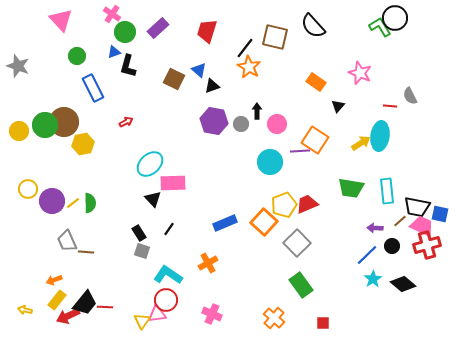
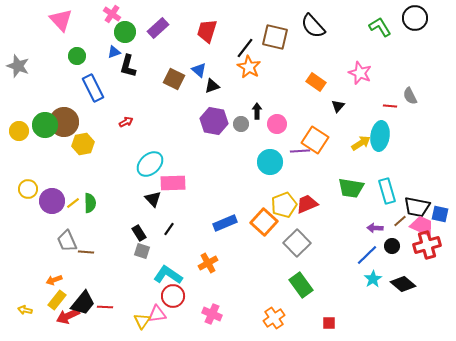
black circle at (395, 18): moved 20 px right
cyan rectangle at (387, 191): rotated 10 degrees counterclockwise
red circle at (166, 300): moved 7 px right, 4 px up
black trapezoid at (85, 303): moved 2 px left
orange cross at (274, 318): rotated 15 degrees clockwise
red square at (323, 323): moved 6 px right
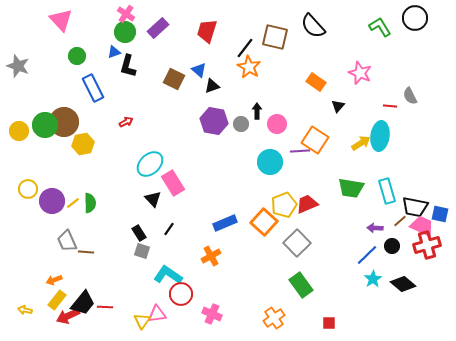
pink cross at (112, 14): moved 14 px right
pink rectangle at (173, 183): rotated 60 degrees clockwise
black trapezoid at (417, 207): moved 2 px left
orange cross at (208, 263): moved 3 px right, 7 px up
red circle at (173, 296): moved 8 px right, 2 px up
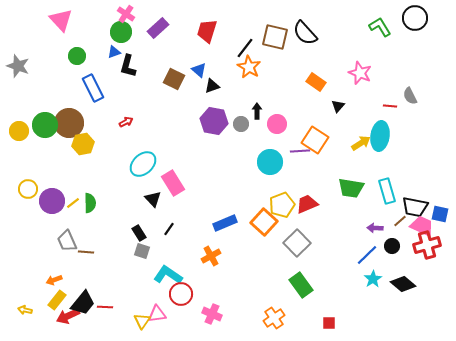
black semicircle at (313, 26): moved 8 px left, 7 px down
green circle at (125, 32): moved 4 px left
brown circle at (64, 122): moved 5 px right, 1 px down
cyan ellipse at (150, 164): moved 7 px left
yellow pentagon at (284, 205): moved 2 px left
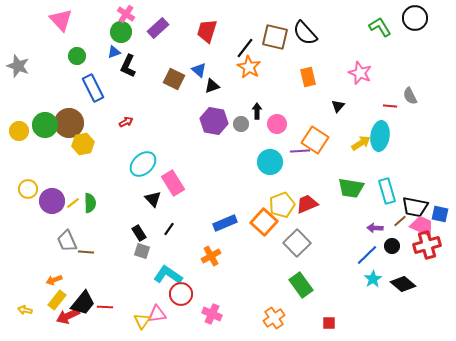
black L-shape at (128, 66): rotated 10 degrees clockwise
orange rectangle at (316, 82): moved 8 px left, 5 px up; rotated 42 degrees clockwise
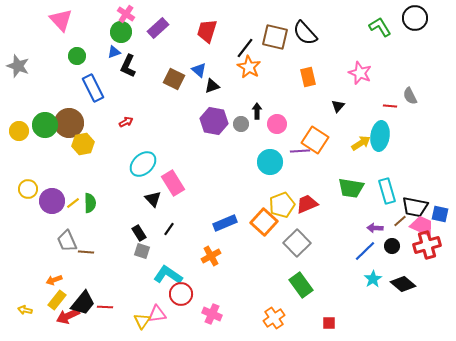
blue line at (367, 255): moved 2 px left, 4 px up
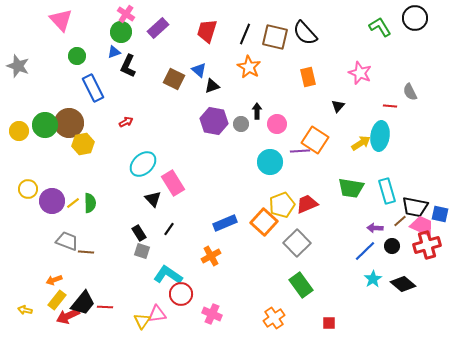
black line at (245, 48): moved 14 px up; rotated 15 degrees counterclockwise
gray semicircle at (410, 96): moved 4 px up
gray trapezoid at (67, 241): rotated 135 degrees clockwise
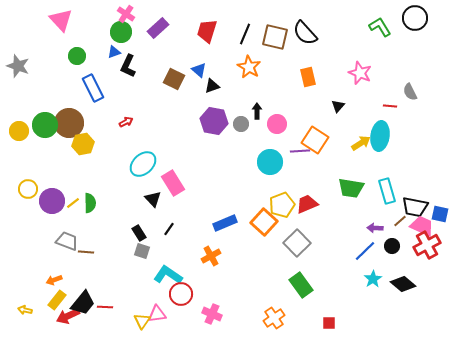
red cross at (427, 245): rotated 12 degrees counterclockwise
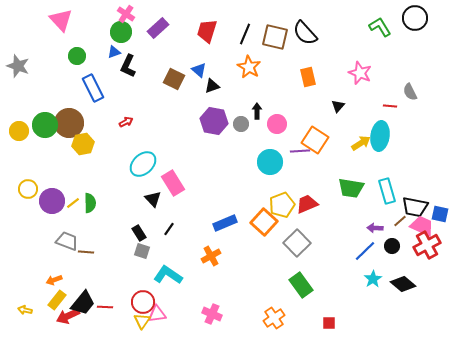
red circle at (181, 294): moved 38 px left, 8 px down
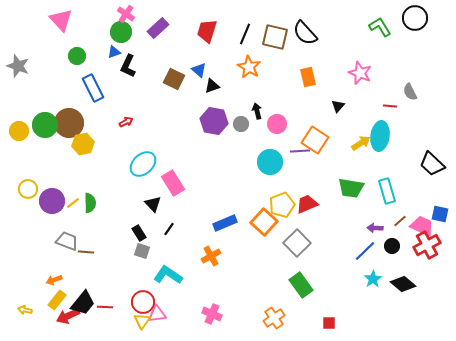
black arrow at (257, 111): rotated 14 degrees counterclockwise
black triangle at (153, 199): moved 5 px down
black trapezoid at (415, 207): moved 17 px right, 43 px up; rotated 32 degrees clockwise
